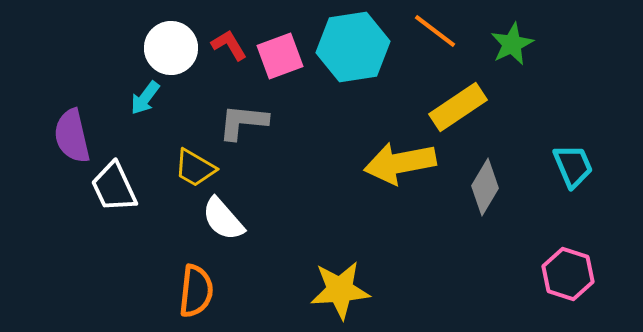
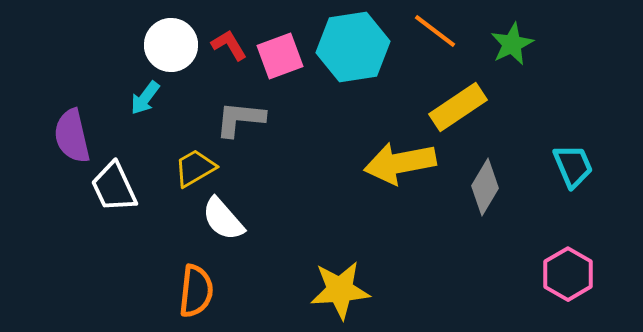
white circle: moved 3 px up
gray L-shape: moved 3 px left, 3 px up
yellow trapezoid: rotated 120 degrees clockwise
pink hexagon: rotated 12 degrees clockwise
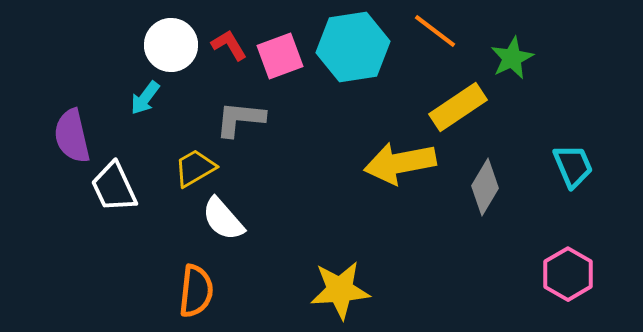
green star: moved 14 px down
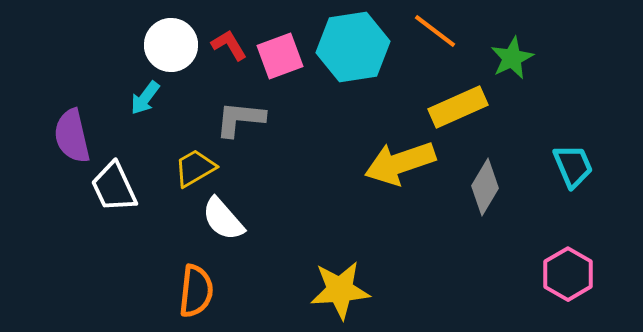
yellow rectangle: rotated 10 degrees clockwise
yellow arrow: rotated 8 degrees counterclockwise
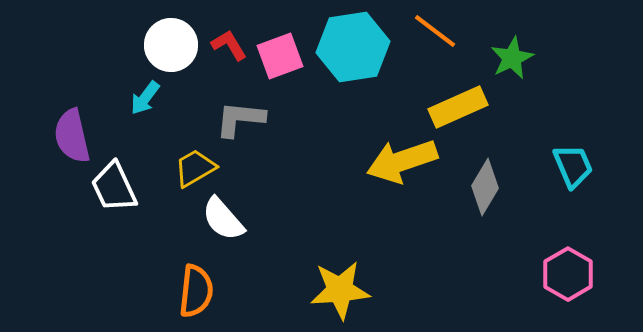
yellow arrow: moved 2 px right, 2 px up
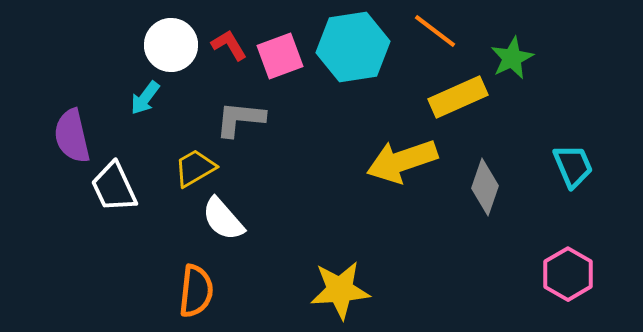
yellow rectangle: moved 10 px up
gray diamond: rotated 12 degrees counterclockwise
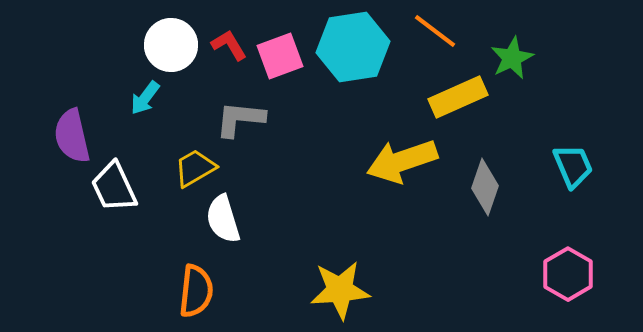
white semicircle: rotated 24 degrees clockwise
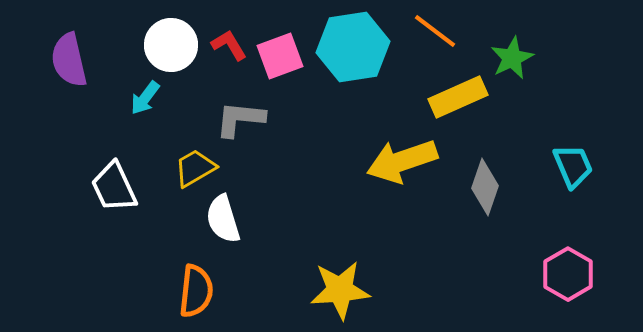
purple semicircle: moved 3 px left, 76 px up
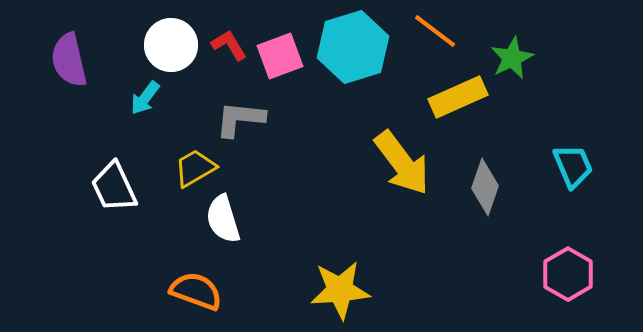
cyan hexagon: rotated 8 degrees counterclockwise
yellow arrow: moved 2 px down; rotated 108 degrees counterclockwise
orange semicircle: rotated 76 degrees counterclockwise
